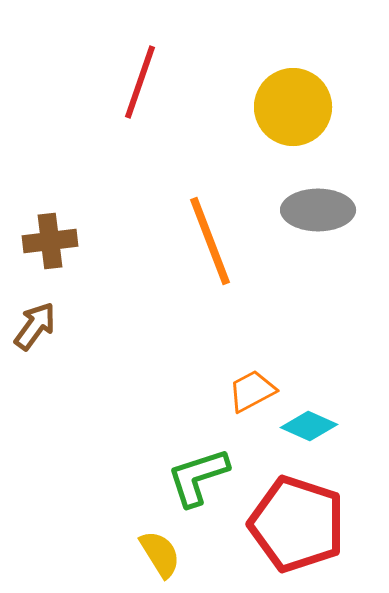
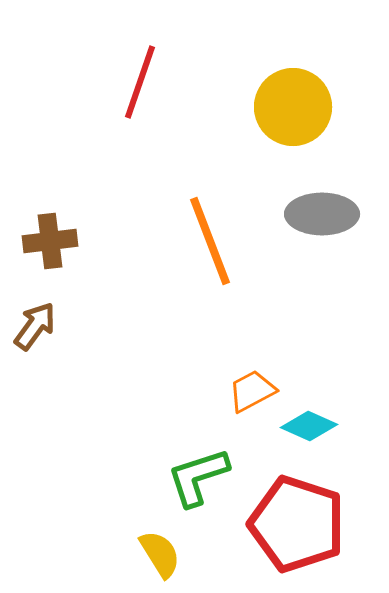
gray ellipse: moved 4 px right, 4 px down
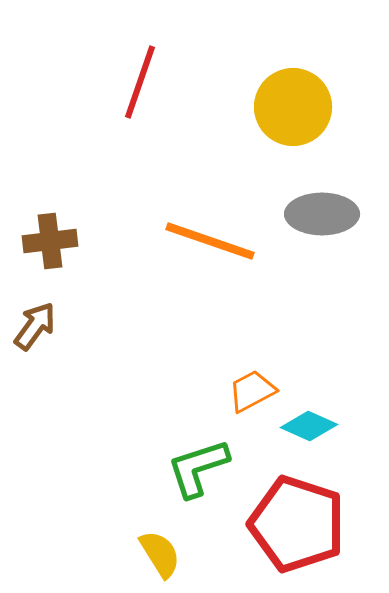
orange line: rotated 50 degrees counterclockwise
green L-shape: moved 9 px up
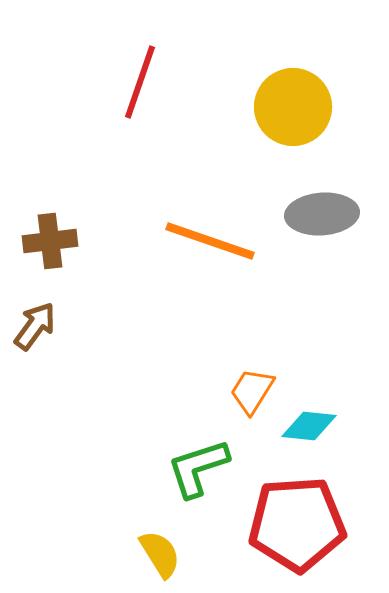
gray ellipse: rotated 4 degrees counterclockwise
orange trapezoid: rotated 30 degrees counterclockwise
cyan diamond: rotated 18 degrees counterclockwise
red pentagon: rotated 22 degrees counterclockwise
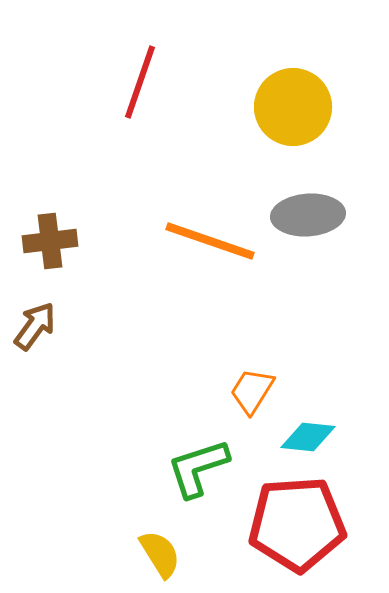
gray ellipse: moved 14 px left, 1 px down
cyan diamond: moved 1 px left, 11 px down
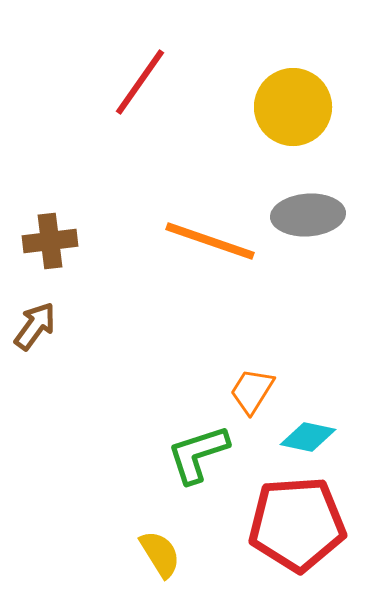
red line: rotated 16 degrees clockwise
cyan diamond: rotated 6 degrees clockwise
green L-shape: moved 14 px up
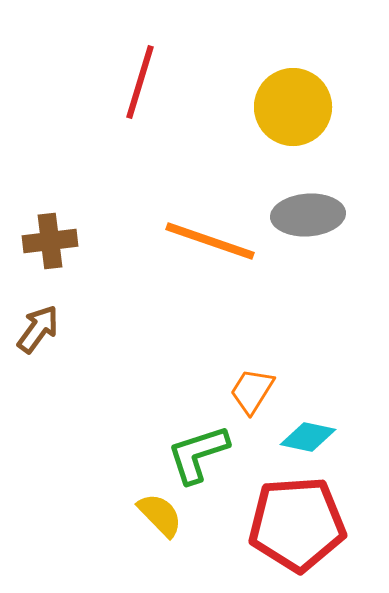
red line: rotated 18 degrees counterclockwise
brown arrow: moved 3 px right, 3 px down
yellow semicircle: moved 39 px up; rotated 12 degrees counterclockwise
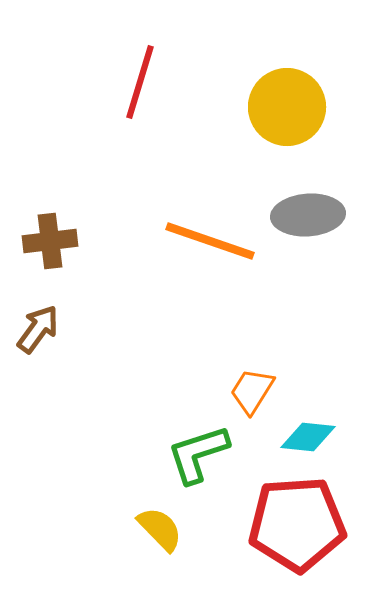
yellow circle: moved 6 px left
cyan diamond: rotated 6 degrees counterclockwise
yellow semicircle: moved 14 px down
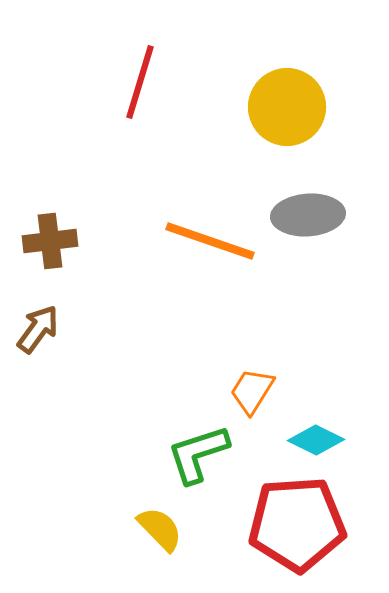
cyan diamond: moved 8 px right, 3 px down; rotated 20 degrees clockwise
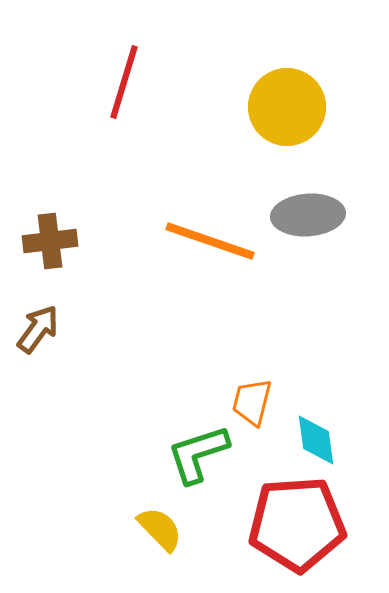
red line: moved 16 px left
orange trapezoid: moved 11 px down; rotated 18 degrees counterclockwise
cyan diamond: rotated 56 degrees clockwise
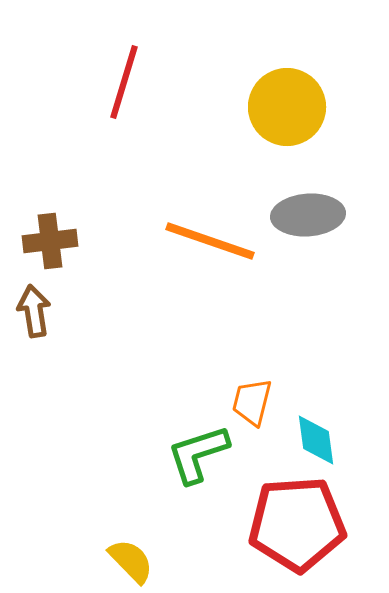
brown arrow: moved 4 px left, 18 px up; rotated 45 degrees counterclockwise
yellow semicircle: moved 29 px left, 32 px down
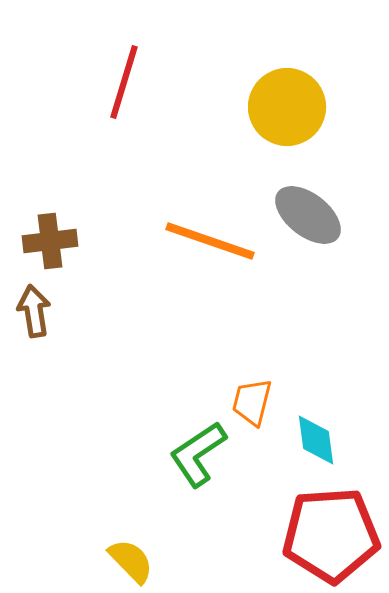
gray ellipse: rotated 42 degrees clockwise
green L-shape: rotated 16 degrees counterclockwise
red pentagon: moved 34 px right, 11 px down
